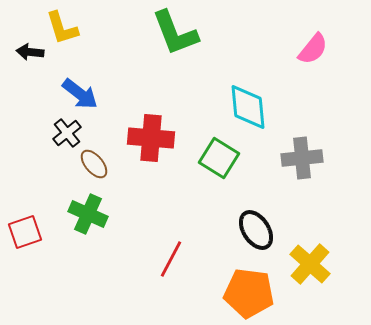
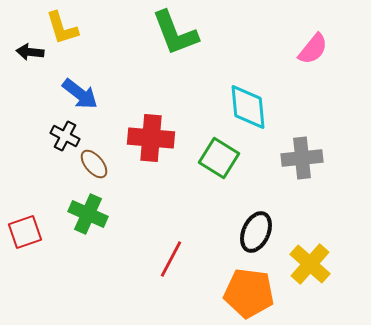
black cross: moved 2 px left, 3 px down; rotated 24 degrees counterclockwise
black ellipse: moved 2 px down; rotated 57 degrees clockwise
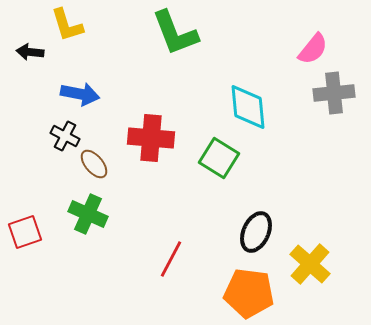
yellow L-shape: moved 5 px right, 3 px up
blue arrow: rotated 27 degrees counterclockwise
gray cross: moved 32 px right, 65 px up
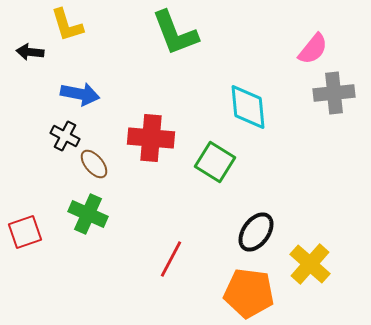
green square: moved 4 px left, 4 px down
black ellipse: rotated 12 degrees clockwise
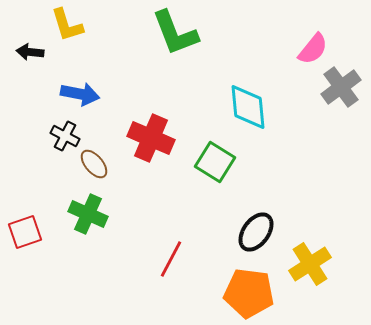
gray cross: moved 7 px right, 6 px up; rotated 30 degrees counterclockwise
red cross: rotated 18 degrees clockwise
yellow cross: rotated 15 degrees clockwise
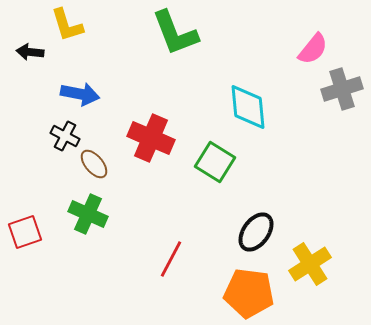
gray cross: moved 1 px right, 2 px down; rotated 18 degrees clockwise
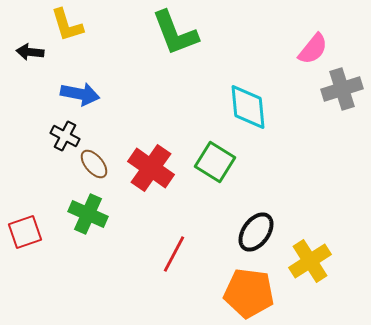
red cross: moved 30 px down; rotated 12 degrees clockwise
red line: moved 3 px right, 5 px up
yellow cross: moved 3 px up
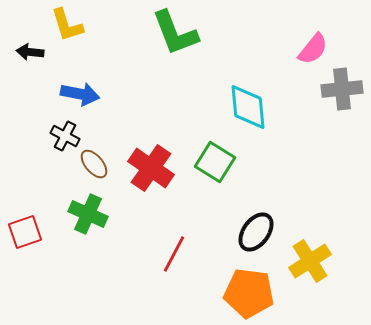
gray cross: rotated 12 degrees clockwise
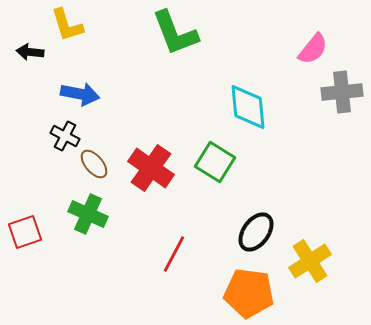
gray cross: moved 3 px down
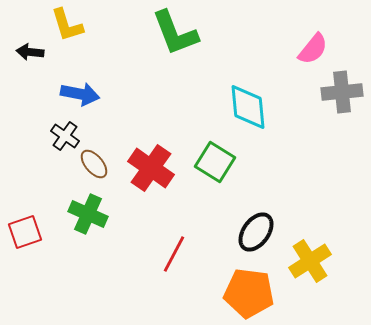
black cross: rotated 8 degrees clockwise
